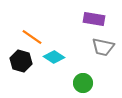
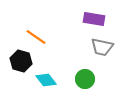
orange line: moved 4 px right
gray trapezoid: moved 1 px left
cyan diamond: moved 8 px left, 23 px down; rotated 20 degrees clockwise
green circle: moved 2 px right, 4 px up
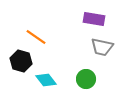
green circle: moved 1 px right
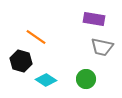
cyan diamond: rotated 20 degrees counterclockwise
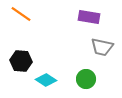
purple rectangle: moved 5 px left, 2 px up
orange line: moved 15 px left, 23 px up
black hexagon: rotated 10 degrees counterclockwise
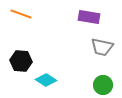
orange line: rotated 15 degrees counterclockwise
green circle: moved 17 px right, 6 px down
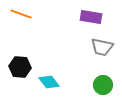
purple rectangle: moved 2 px right
black hexagon: moved 1 px left, 6 px down
cyan diamond: moved 3 px right, 2 px down; rotated 20 degrees clockwise
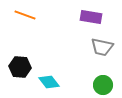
orange line: moved 4 px right, 1 px down
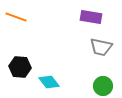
orange line: moved 9 px left, 2 px down
gray trapezoid: moved 1 px left
green circle: moved 1 px down
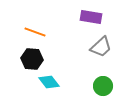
orange line: moved 19 px right, 15 px down
gray trapezoid: rotated 55 degrees counterclockwise
black hexagon: moved 12 px right, 8 px up
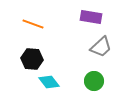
orange line: moved 2 px left, 8 px up
green circle: moved 9 px left, 5 px up
